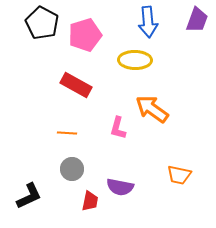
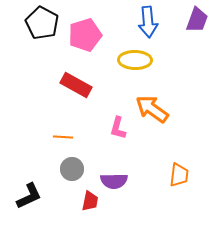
orange line: moved 4 px left, 4 px down
orange trapezoid: rotated 95 degrees counterclockwise
purple semicircle: moved 6 px left, 6 px up; rotated 12 degrees counterclockwise
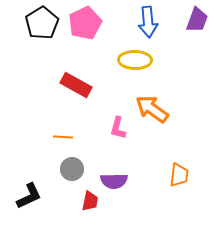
black pentagon: rotated 12 degrees clockwise
pink pentagon: moved 12 px up; rotated 8 degrees counterclockwise
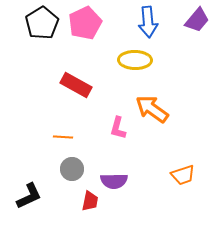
purple trapezoid: rotated 20 degrees clockwise
orange trapezoid: moved 4 px right; rotated 65 degrees clockwise
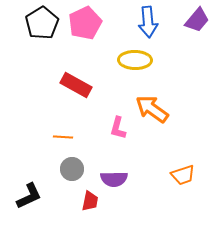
purple semicircle: moved 2 px up
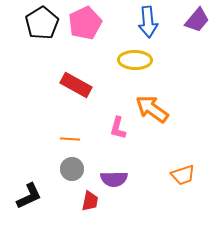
orange line: moved 7 px right, 2 px down
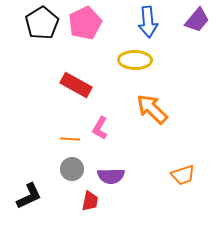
orange arrow: rotated 8 degrees clockwise
pink L-shape: moved 18 px left; rotated 15 degrees clockwise
purple semicircle: moved 3 px left, 3 px up
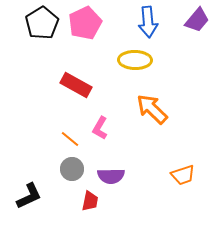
orange line: rotated 36 degrees clockwise
